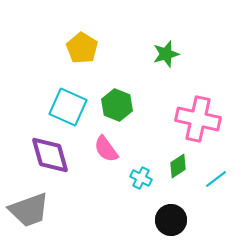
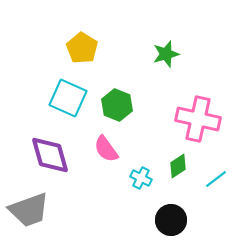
cyan square: moved 9 px up
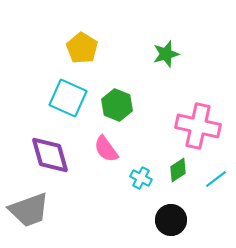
pink cross: moved 7 px down
green diamond: moved 4 px down
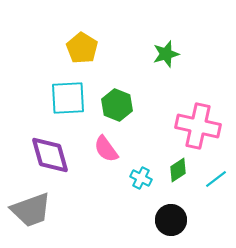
cyan square: rotated 27 degrees counterclockwise
gray trapezoid: moved 2 px right
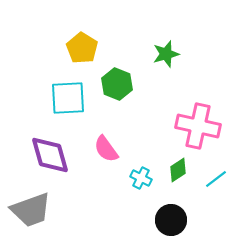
green hexagon: moved 21 px up
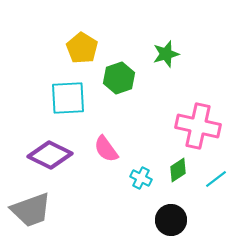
green hexagon: moved 2 px right, 6 px up; rotated 20 degrees clockwise
purple diamond: rotated 48 degrees counterclockwise
